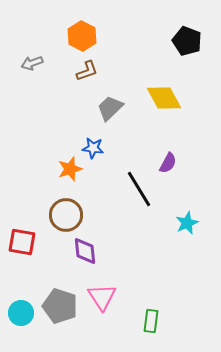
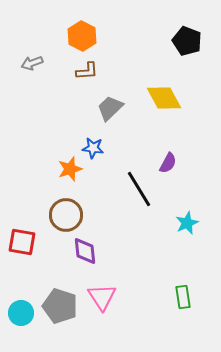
brown L-shape: rotated 15 degrees clockwise
green rectangle: moved 32 px right, 24 px up; rotated 15 degrees counterclockwise
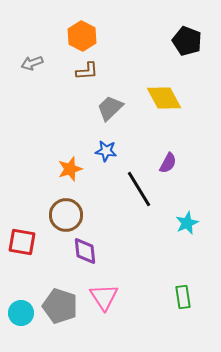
blue star: moved 13 px right, 3 px down
pink triangle: moved 2 px right
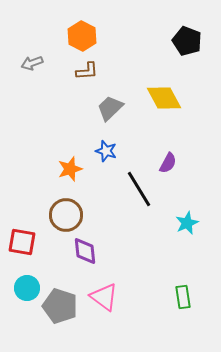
blue star: rotated 10 degrees clockwise
pink triangle: rotated 20 degrees counterclockwise
cyan circle: moved 6 px right, 25 px up
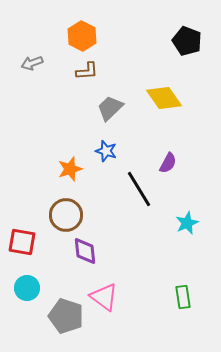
yellow diamond: rotated 6 degrees counterclockwise
gray pentagon: moved 6 px right, 10 px down
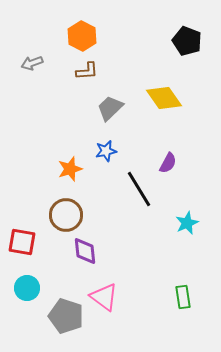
blue star: rotated 30 degrees counterclockwise
